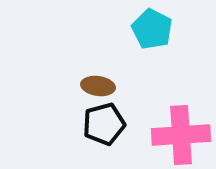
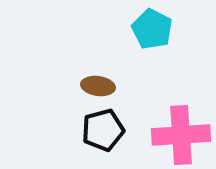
black pentagon: moved 1 px left, 6 px down
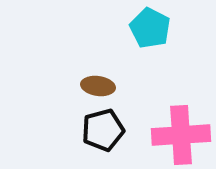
cyan pentagon: moved 2 px left, 1 px up
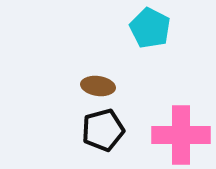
pink cross: rotated 4 degrees clockwise
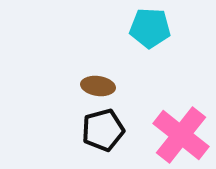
cyan pentagon: rotated 24 degrees counterclockwise
pink cross: rotated 38 degrees clockwise
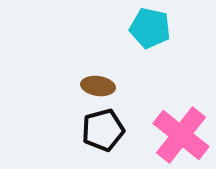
cyan pentagon: rotated 9 degrees clockwise
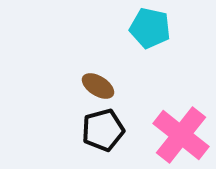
brown ellipse: rotated 24 degrees clockwise
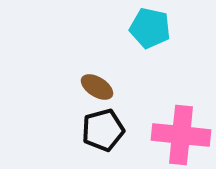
brown ellipse: moved 1 px left, 1 px down
pink cross: rotated 32 degrees counterclockwise
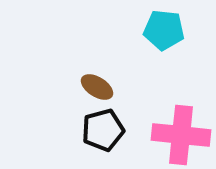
cyan pentagon: moved 14 px right, 2 px down; rotated 6 degrees counterclockwise
